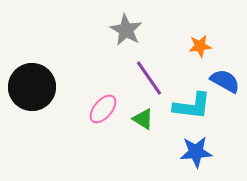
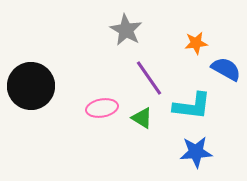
orange star: moved 4 px left, 3 px up
blue semicircle: moved 1 px right, 12 px up
black circle: moved 1 px left, 1 px up
pink ellipse: moved 1 px left, 1 px up; rotated 40 degrees clockwise
green triangle: moved 1 px left, 1 px up
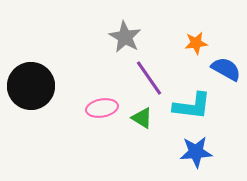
gray star: moved 1 px left, 7 px down
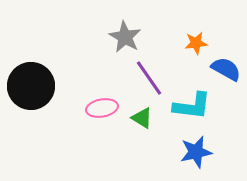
blue star: rotated 8 degrees counterclockwise
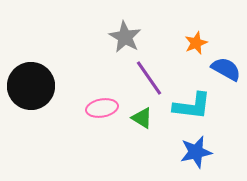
orange star: rotated 15 degrees counterclockwise
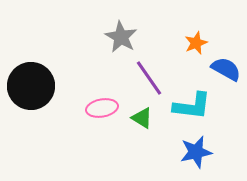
gray star: moved 4 px left
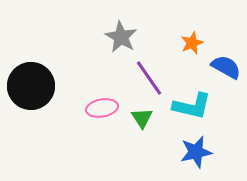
orange star: moved 4 px left
blue semicircle: moved 2 px up
cyan L-shape: rotated 6 degrees clockwise
green triangle: rotated 25 degrees clockwise
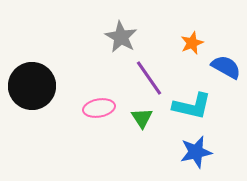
black circle: moved 1 px right
pink ellipse: moved 3 px left
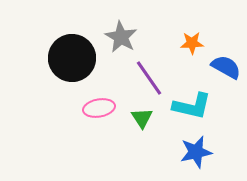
orange star: rotated 20 degrees clockwise
black circle: moved 40 px right, 28 px up
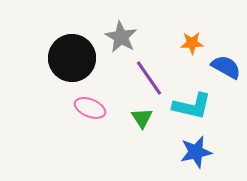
pink ellipse: moved 9 px left; rotated 32 degrees clockwise
